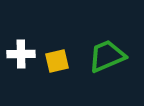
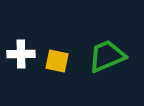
yellow square: rotated 25 degrees clockwise
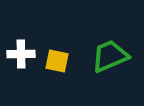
green trapezoid: moved 3 px right
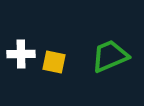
yellow square: moved 3 px left, 1 px down
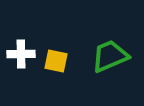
yellow square: moved 2 px right, 1 px up
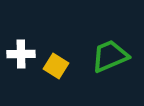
yellow square: moved 5 px down; rotated 20 degrees clockwise
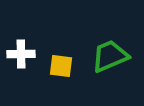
yellow square: moved 5 px right; rotated 25 degrees counterclockwise
